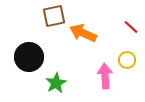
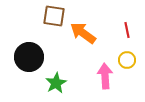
brown square: rotated 20 degrees clockwise
red line: moved 4 px left, 3 px down; rotated 35 degrees clockwise
orange arrow: rotated 12 degrees clockwise
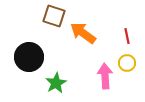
brown square: rotated 10 degrees clockwise
red line: moved 6 px down
yellow circle: moved 3 px down
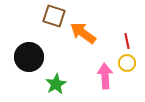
red line: moved 5 px down
green star: moved 1 px down
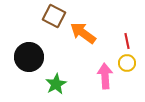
brown square: rotated 10 degrees clockwise
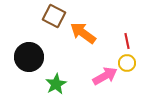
pink arrow: rotated 65 degrees clockwise
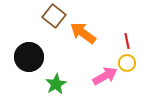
brown square: rotated 10 degrees clockwise
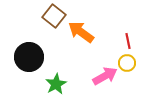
orange arrow: moved 2 px left, 1 px up
red line: moved 1 px right
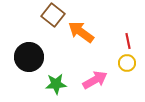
brown square: moved 1 px left, 1 px up
pink arrow: moved 10 px left, 4 px down
green star: rotated 25 degrees clockwise
